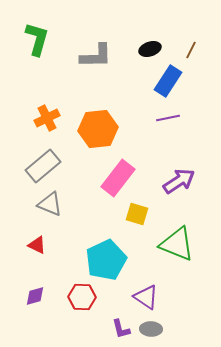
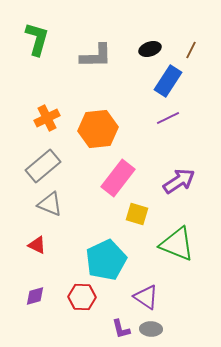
purple line: rotated 15 degrees counterclockwise
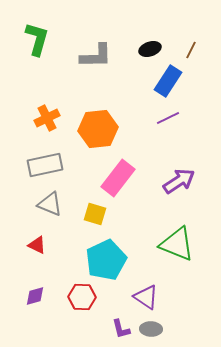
gray rectangle: moved 2 px right, 1 px up; rotated 28 degrees clockwise
yellow square: moved 42 px left
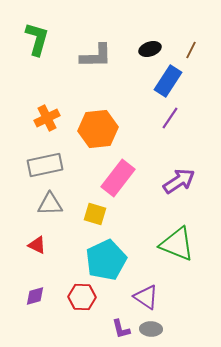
purple line: moved 2 px right; rotated 30 degrees counterclockwise
gray triangle: rotated 24 degrees counterclockwise
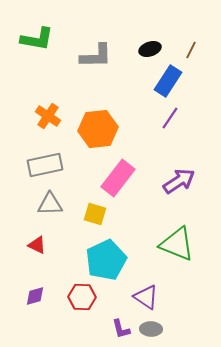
green L-shape: rotated 84 degrees clockwise
orange cross: moved 1 px right, 2 px up; rotated 30 degrees counterclockwise
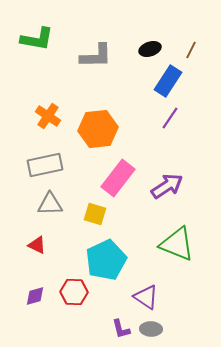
purple arrow: moved 12 px left, 5 px down
red hexagon: moved 8 px left, 5 px up
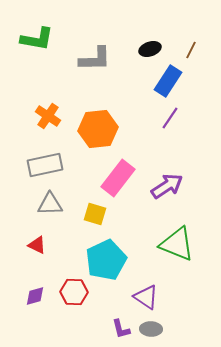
gray L-shape: moved 1 px left, 3 px down
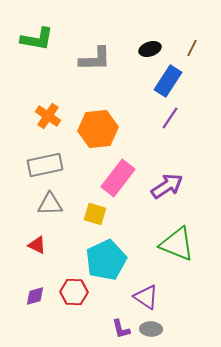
brown line: moved 1 px right, 2 px up
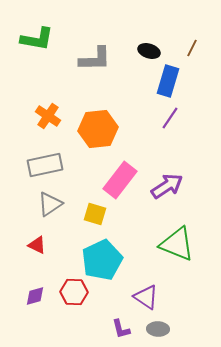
black ellipse: moved 1 px left, 2 px down; rotated 35 degrees clockwise
blue rectangle: rotated 16 degrees counterclockwise
pink rectangle: moved 2 px right, 2 px down
gray triangle: rotated 32 degrees counterclockwise
cyan pentagon: moved 4 px left
gray ellipse: moved 7 px right
